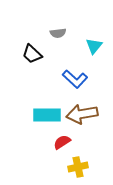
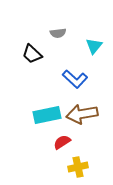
cyan rectangle: rotated 12 degrees counterclockwise
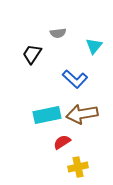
black trapezoid: rotated 80 degrees clockwise
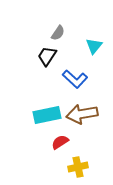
gray semicircle: rotated 49 degrees counterclockwise
black trapezoid: moved 15 px right, 2 px down
red semicircle: moved 2 px left
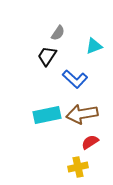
cyan triangle: rotated 30 degrees clockwise
red semicircle: moved 30 px right
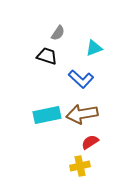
cyan triangle: moved 2 px down
black trapezoid: rotated 75 degrees clockwise
blue L-shape: moved 6 px right
yellow cross: moved 2 px right, 1 px up
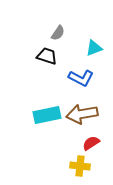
blue L-shape: moved 1 px up; rotated 15 degrees counterclockwise
red semicircle: moved 1 px right, 1 px down
yellow cross: rotated 18 degrees clockwise
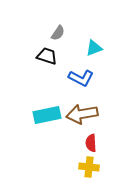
red semicircle: rotated 60 degrees counterclockwise
yellow cross: moved 9 px right, 1 px down
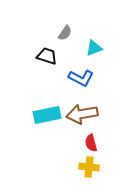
gray semicircle: moved 7 px right
red semicircle: rotated 12 degrees counterclockwise
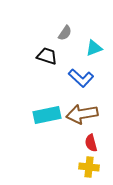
blue L-shape: rotated 15 degrees clockwise
